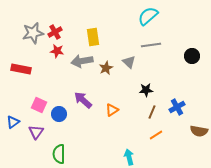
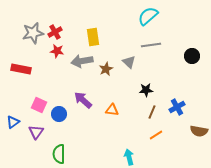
brown star: moved 1 px down
orange triangle: rotated 40 degrees clockwise
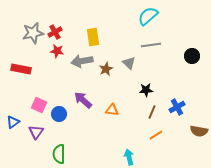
gray triangle: moved 1 px down
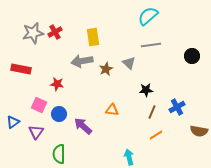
red star: moved 33 px down
purple arrow: moved 26 px down
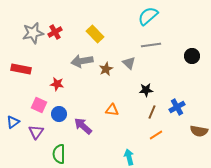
yellow rectangle: moved 2 px right, 3 px up; rotated 36 degrees counterclockwise
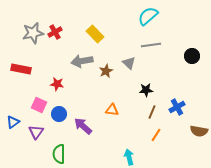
brown star: moved 2 px down
orange line: rotated 24 degrees counterclockwise
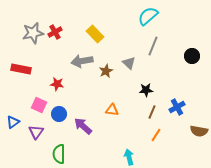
gray line: moved 2 px right, 1 px down; rotated 60 degrees counterclockwise
